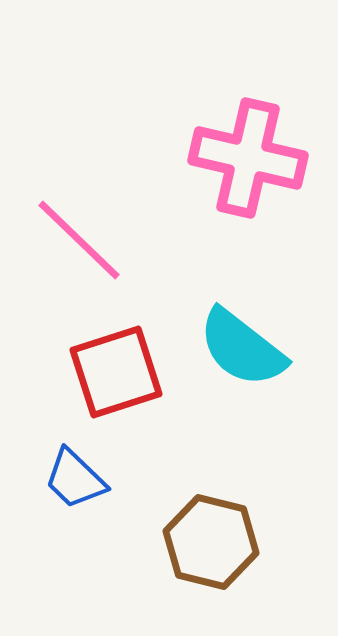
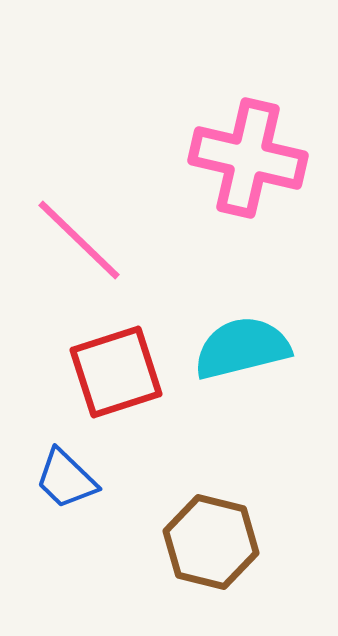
cyan semicircle: rotated 128 degrees clockwise
blue trapezoid: moved 9 px left
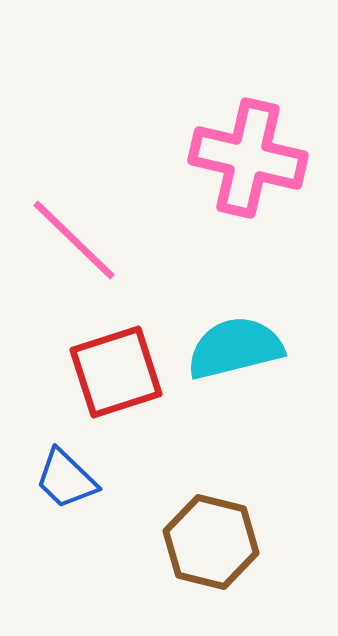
pink line: moved 5 px left
cyan semicircle: moved 7 px left
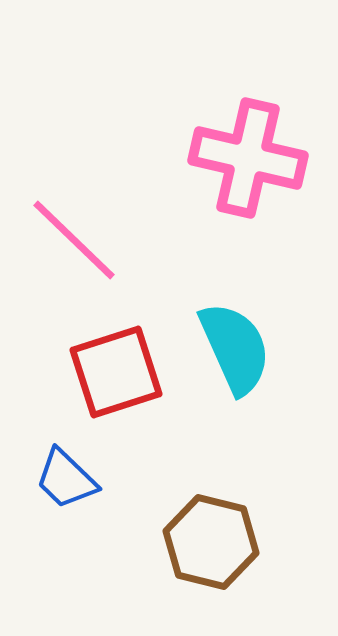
cyan semicircle: rotated 80 degrees clockwise
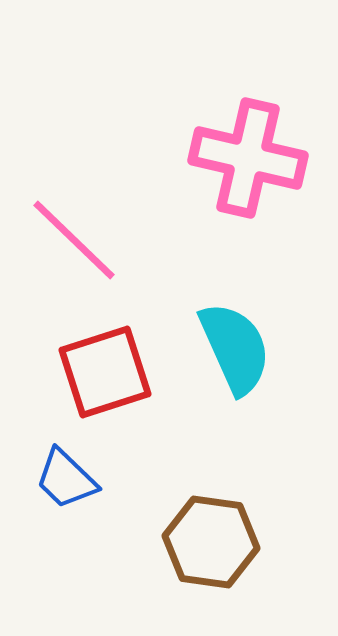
red square: moved 11 px left
brown hexagon: rotated 6 degrees counterclockwise
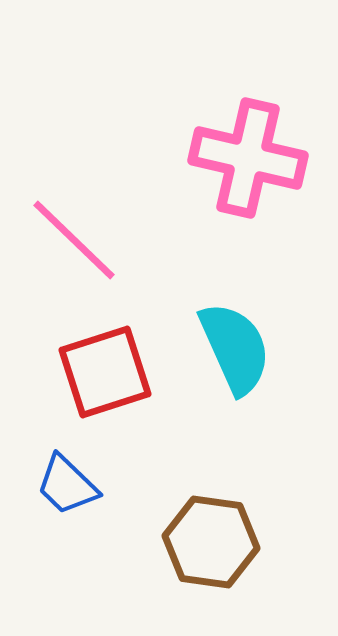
blue trapezoid: moved 1 px right, 6 px down
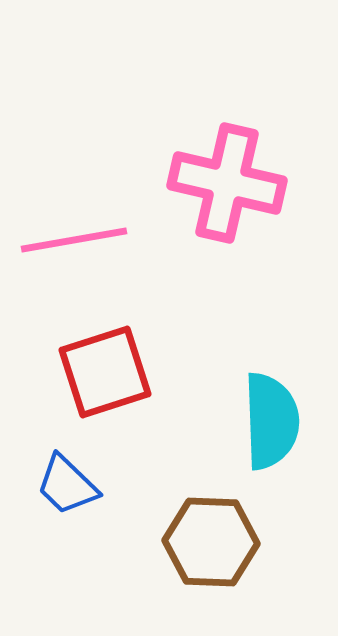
pink cross: moved 21 px left, 25 px down
pink line: rotated 54 degrees counterclockwise
cyan semicircle: moved 36 px right, 73 px down; rotated 22 degrees clockwise
brown hexagon: rotated 6 degrees counterclockwise
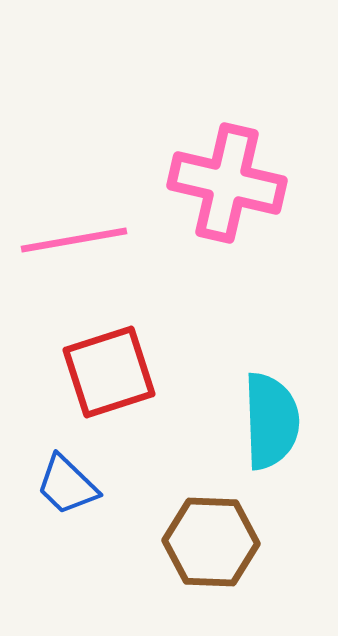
red square: moved 4 px right
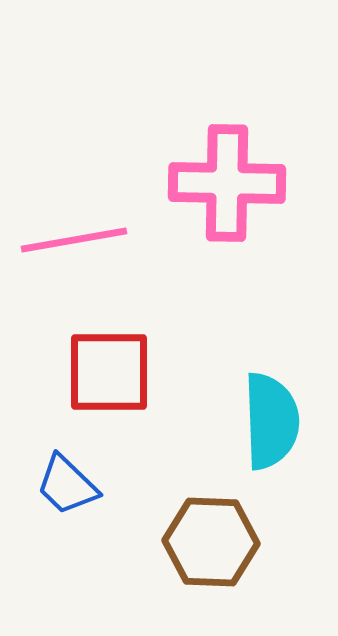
pink cross: rotated 12 degrees counterclockwise
red square: rotated 18 degrees clockwise
